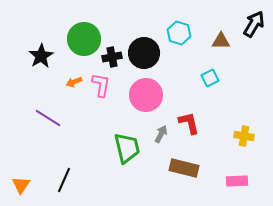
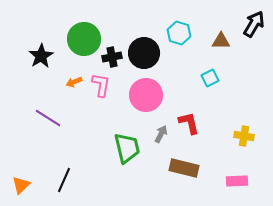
orange triangle: rotated 12 degrees clockwise
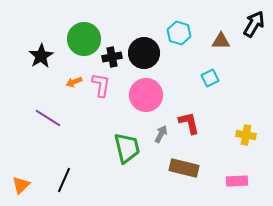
yellow cross: moved 2 px right, 1 px up
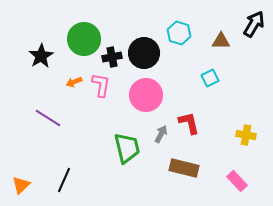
pink rectangle: rotated 50 degrees clockwise
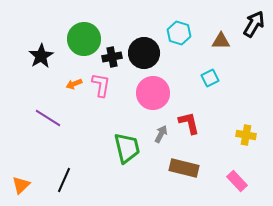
orange arrow: moved 2 px down
pink circle: moved 7 px right, 2 px up
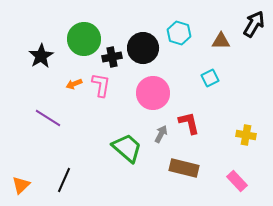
black circle: moved 1 px left, 5 px up
green trapezoid: rotated 36 degrees counterclockwise
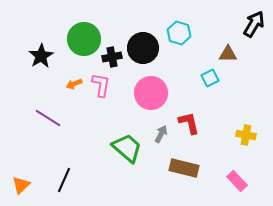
brown triangle: moved 7 px right, 13 px down
pink circle: moved 2 px left
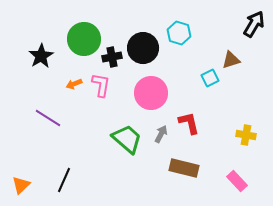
brown triangle: moved 3 px right, 6 px down; rotated 18 degrees counterclockwise
green trapezoid: moved 9 px up
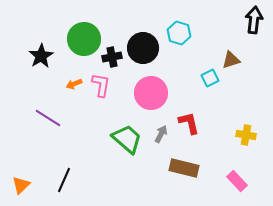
black arrow: moved 4 px up; rotated 24 degrees counterclockwise
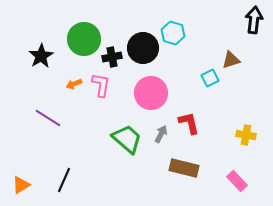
cyan hexagon: moved 6 px left
orange triangle: rotated 12 degrees clockwise
